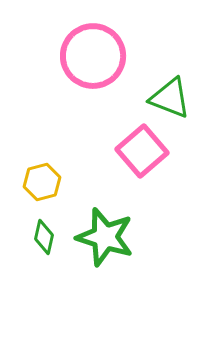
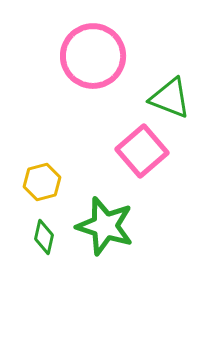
green star: moved 11 px up
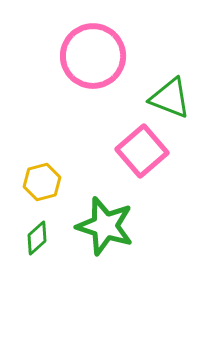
green diamond: moved 7 px left, 1 px down; rotated 36 degrees clockwise
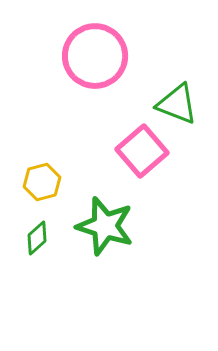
pink circle: moved 2 px right
green triangle: moved 7 px right, 6 px down
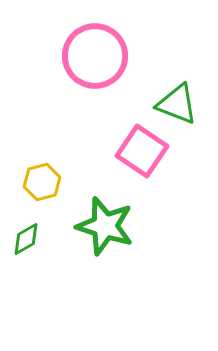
pink square: rotated 15 degrees counterclockwise
green diamond: moved 11 px left, 1 px down; rotated 12 degrees clockwise
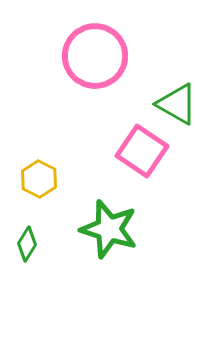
green triangle: rotated 9 degrees clockwise
yellow hexagon: moved 3 px left, 3 px up; rotated 18 degrees counterclockwise
green star: moved 4 px right, 3 px down
green diamond: moved 1 px right, 5 px down; rotated 28 degrees counterclockwise
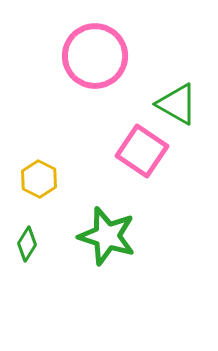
green star: moved 2 px left, 7 px down
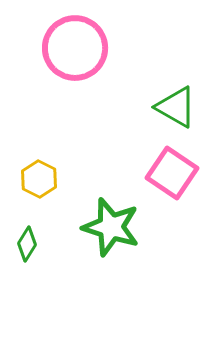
pink circle: moved 20 px left, 8 px up
green triangle: moved 1 px left, 3 px down
pink square: moved 30 px right, 22 px down
green star: moved 4 px right, 9 px up
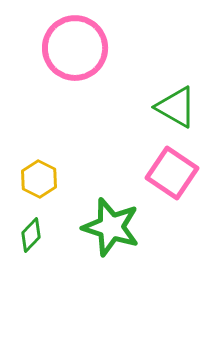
green diamond: moved 4 px right, 9 px up; rotated 12 degrees clockwise
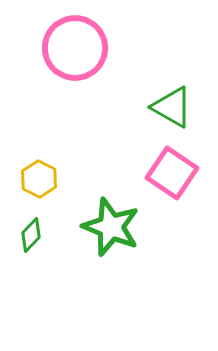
green triangle: moved 4 px left
green star: rotated 4 degrees clockwise
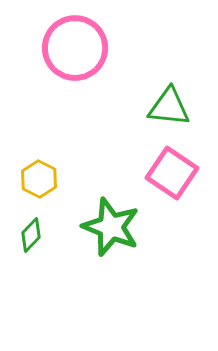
green triangle: moved 3 px left; rotated 24 degrees counterclockwise
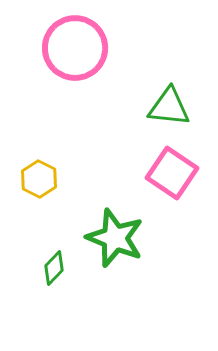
green star: moved 4 px right, 11 px down
green diamond: moved 23 px right, 33 px down
